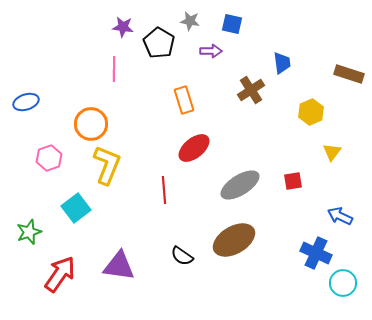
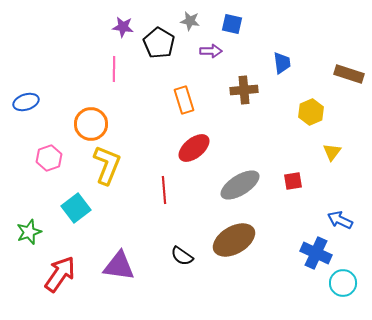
brown cross: moved 7 px left; rotated 28 degrees clockwise
blue arrow: moved 4 px down
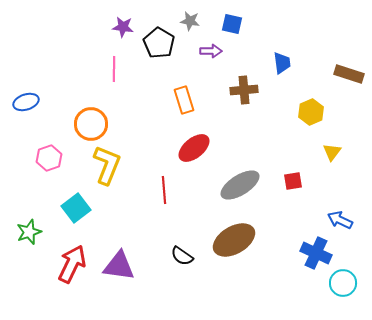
red arrow: moved 12 px right, 10 px up; rotated 9 degrees counterclockwise
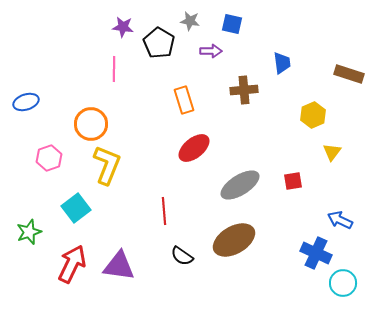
yellow hexagon: moved 2 px right, 3 px down
red line: moved 21 px down
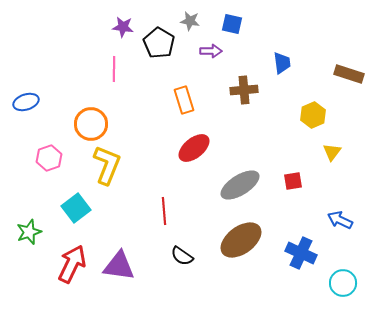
brown ellipse: moved 7 px right; rotated 6 degrees counterclockwise
blue cross: moved 15 px left
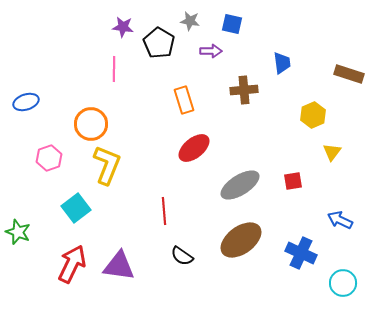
green star: moved 11 px left; rotated 30 degrees counterclockwise
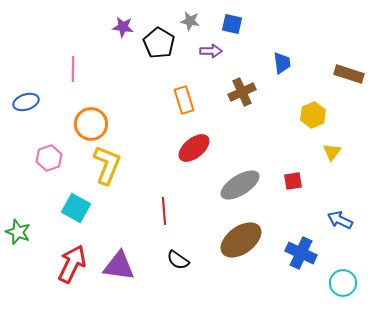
pink line: moved 41 px left
brown cross: moved 2 px left, 2 px down; rotated 20 degrees counterclockwise
cyan square: rotated 24 degrees counterclockwise
black semicircle: moved 4 px left, 4 px down
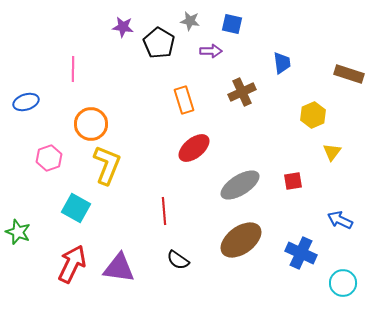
purple triangle: moved 2 px down
